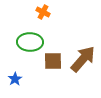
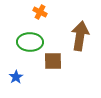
orange cross: moved 3 px left
brown arrow: moved 3 px left, 23 px up; rotated 32 degrees counterclockwise
blue star: moved 1 px right, 2 px up
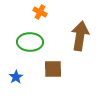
brown square: moved 8 px down
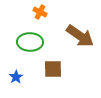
brown arrow: rotated 116 degrees clockwise
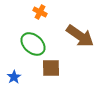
green ellipse: moved 3 px right, 2 px down; rotated 40 degrees clockwise
brown square: moved 2 px left, 1 px up
blue star: moved 2 px left
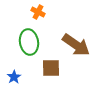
orange cross: moved 2 px left
brown arrow: moved 4 px left, 9 px down
green ellipse: moved 4 px left, 2 px up; rotated 40 degrees clockwise
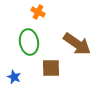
brown arrow: moved 1 px right, 1 px up
blue star: rotated 16 degrees counterclockwise
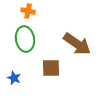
orange cross: moved 10 px left, 1 px up; rotated 16 degrees counterclockwise
green ellipse: moved 4 px left, 3 px up
blue star: moved 1 px down
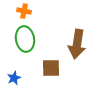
orange cross: moved 4 px left
brown arrow: rotated 64 degrees clockwise
blue star: rotated 24 degrees clockwise
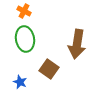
orange cross: rotated 16 degrees clockwise
brown square: moved 2 px left, 1 px down; rotated 36 degrees clockwise
blue star: moved 6 px right, 4 px down; rotated 24 degrees counterclockwise
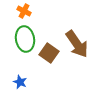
brown arrow: rotated 44 degrees counterclockwise
brown square: moved 16 px up
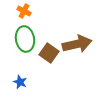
brown arrow: rotated 68 degrees counterclockwise
